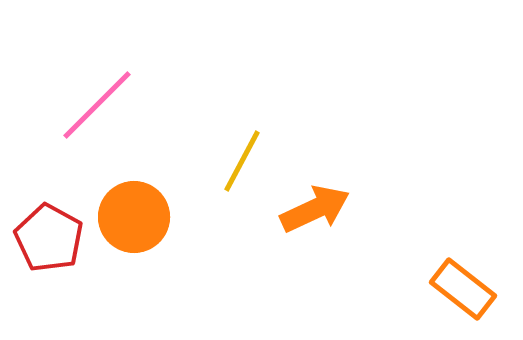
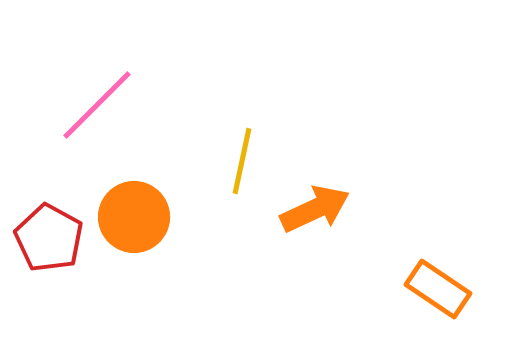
yellow line: rotated 16 degrees counterclockwise
orange rectangle: moved 25 px left; rotated 4 degrees counterclockwise
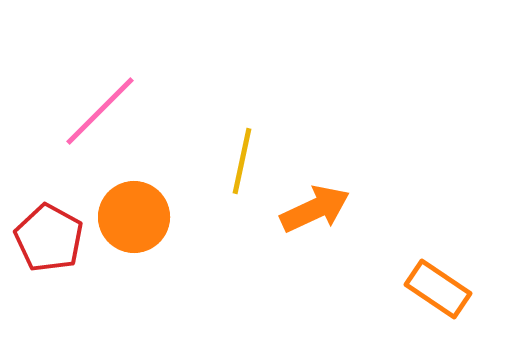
pink line: moved 3 px right, 6 px down
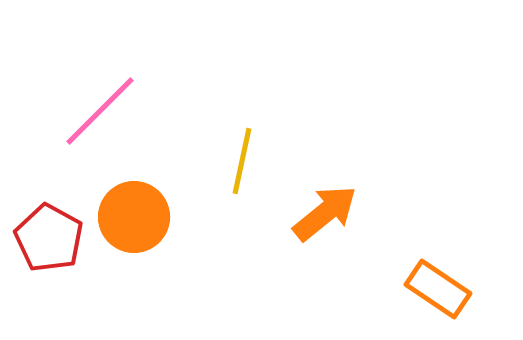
orange arrow: moved 10 px right, 4 px down; rotated 14 degrees counterclockwise
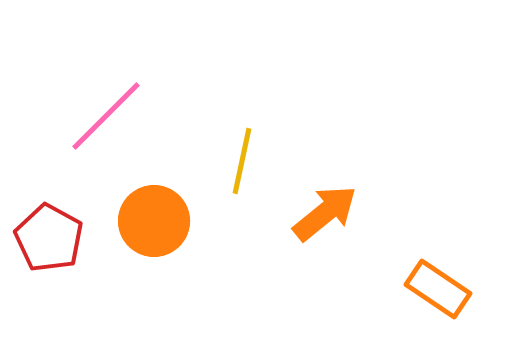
pink line: moved 6 px right, 5 px down
orange circle: moved 20 px right, 4 px down
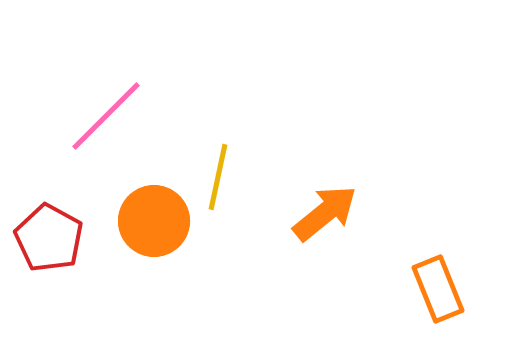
yellow line: moved 24 px left, 16 px down
orange rectangle: rotated 34 degrees clockwise
